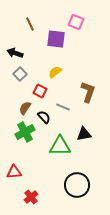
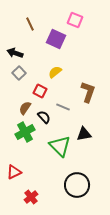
pink square: moved 1 px left, 2 px up
purple square: rotated 18 degrees clockwise
gray square: moved 1 px left, 1 px up
green triangle: rotated 45 degrees clockwise
red triangle: rotated 21 degrees counterclockwise
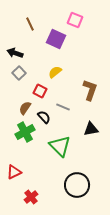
brown L-shape: moved 2 px right, 2 px up
black triangle: moved 7 px right, 5 px up
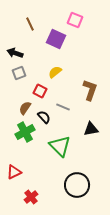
gray square: rotated 24 degrees clockwise
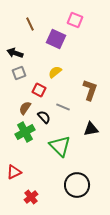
red square: moved 1 px left, 1 px up
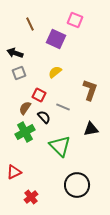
red square: moved 5 px down
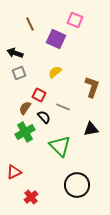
brown L-shape: moved 2 px right, 3 px up
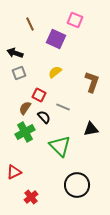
brown L-shape: moved 5 px up
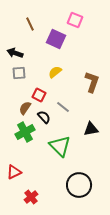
gray square: rotated 16 degrees clockwise
gray line: rotated 16 degrees clockwise
black circle: moved 2 px right
